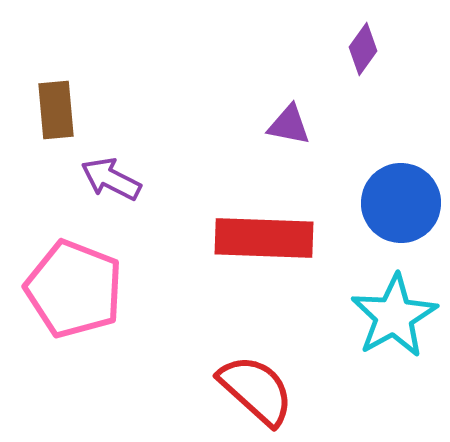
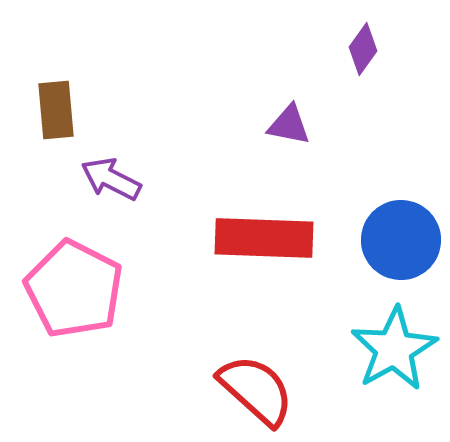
blue circle: moved 37 px down
pink pentagon: rotated 6 degrees clockwise
cyan star: moved 33 px down
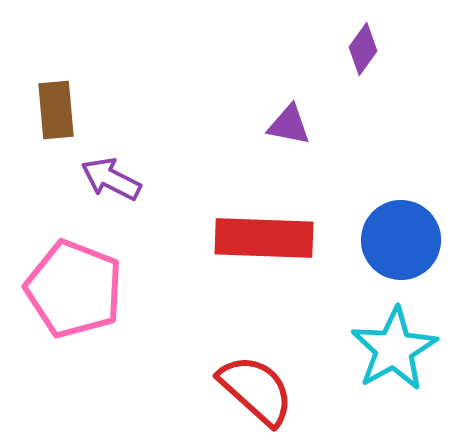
pink pentagon: rotated 6 degrees counterclockwise
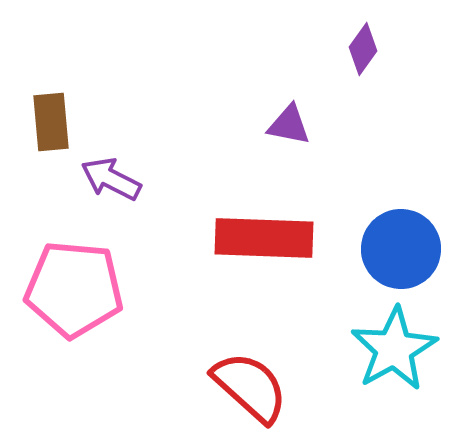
brown rectangle: moved 5 px left, 12 px down
blue circle: moved 9 px down
pink pentagon: rotated 16 degrees counterclockwise
red semicircle: moved 6 px left, 3 px up
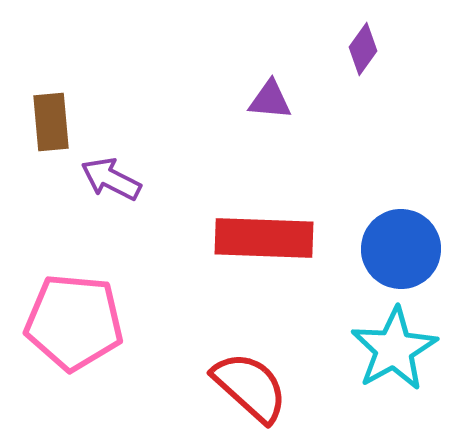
purple triangle: moved 19 px left, 25 px up; rotated 6 degrees counterclockwise
pink pentagon: moved 33 px down
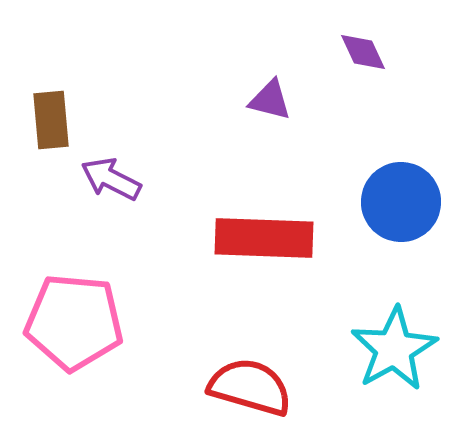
purple diamond: moved 3 px down; rotated 60 degrees counterclockwise
purple triangle: rotated 9 degrees clockwise
brown rectangle: moved 2 px up
blue circle: moved 47 px up
red semicircle: rotated 26 degrees counterclockwise
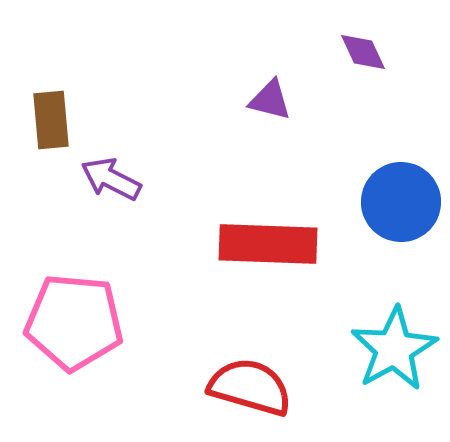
red rectangle: moved 4 px right, 6 px down
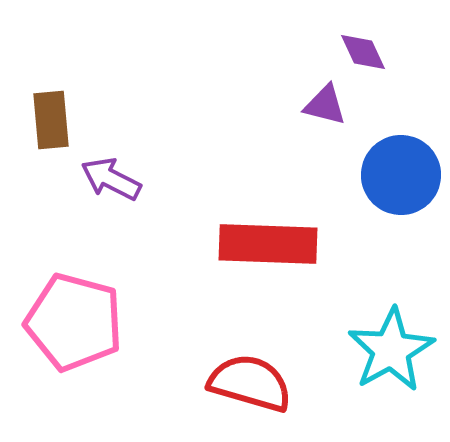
purple triangle: moved 55 px right, 5 px down
blue circle: moved 27 px up
pink pentagon: rotated 10 degrees clockwise
cyan star: moved 3 px left, 1 px down
red semicircle: moved 4 px up
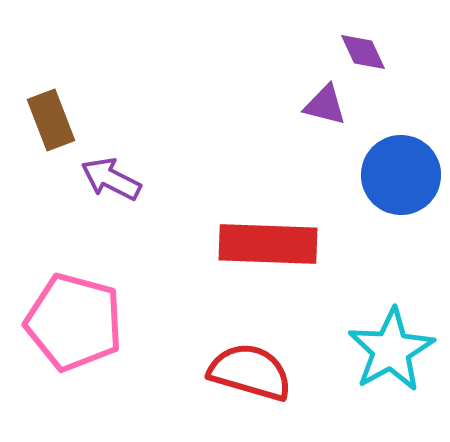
brown rectangle: rotated 16 degrees counterclockwise
red semicircle: moved 11 px up
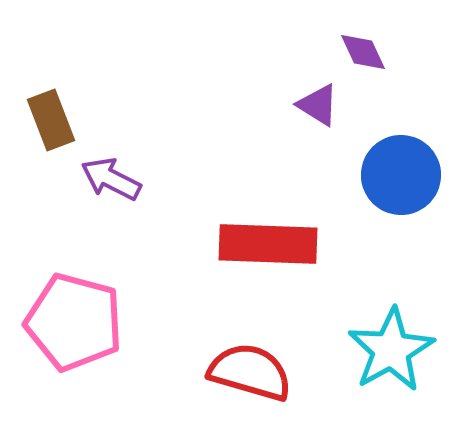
purple triangle: moved 7 px left; rotated 18 degrees clockwise
